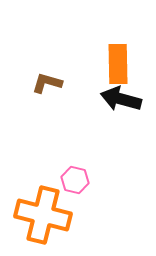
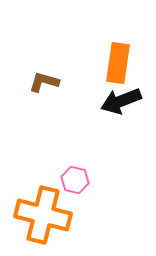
orange rectangle: moved 1 px up; rotated 9 degrees clockwise
brown L-shape: moved 3 px left, 1 px up
black arrow: moved 2 px down; rotated 36 degrees counterclockwise
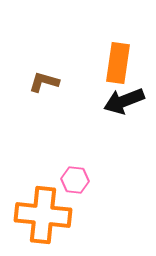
black arrow: moved 3 px right
pink hexagon: rotated 8 degrees counterclockwise
orange cross: rotated 8 degrees counterclockwise
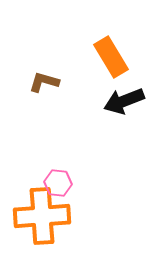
orange rectangle: moved 7 px left, 6 px up; rotated 39 degrees counterclockwise
pink hexagon: moved 17 px left, 3 px down
orange cross: moved 1 px left, 1 px down; rotated 10 degrees counterclockwise
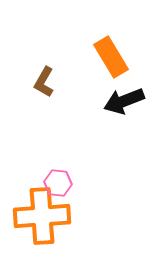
brown L-shape: rotated 76 degrees counterclockwise
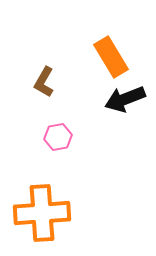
black arrow: moved 1 px right, 2 px up
pink hexagon: moved 46 px up; rotated 16 degrees counterclockwise
orange cross: moved 3 px up
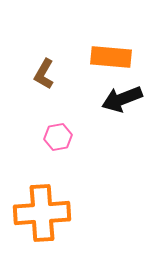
orange rectangle: rotated 54 degrees counterclockwise
brown L-shape: moved 8 px up
black arrow: moved 3 px left
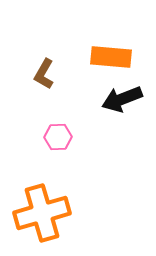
pink hexagon: rotated 8 degrees clockwise
orange cross: rotated 12 degrees counterclockwise
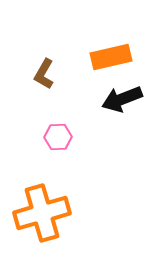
orange rectangle: rotated 18 degrees counterclockwise
